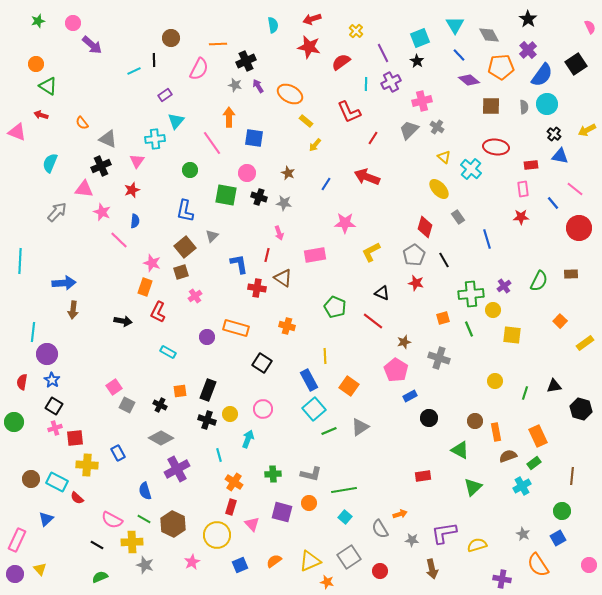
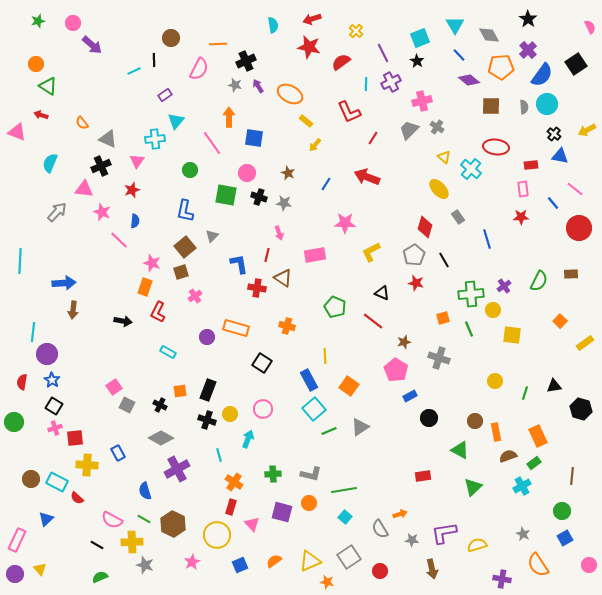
blue square at (558, 538): moved 7 px right
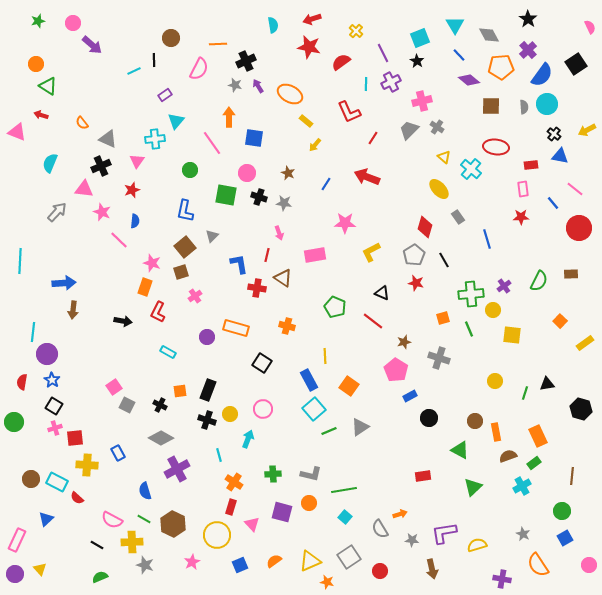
black triangle at (554, 386): moved 7 px left, 2 px up
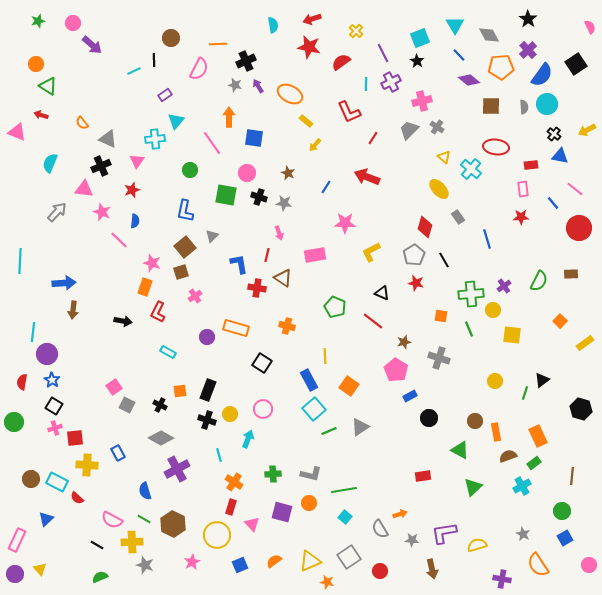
blue line at (326, 184): moved 3 px down
orange square at (443, 318): moved 2 px left, 2 px up; rotated 24 degrees clockwise
black triangle at (547, 384): moved 5 px left, 4 px up; rotated 28 degrees counterclockwise
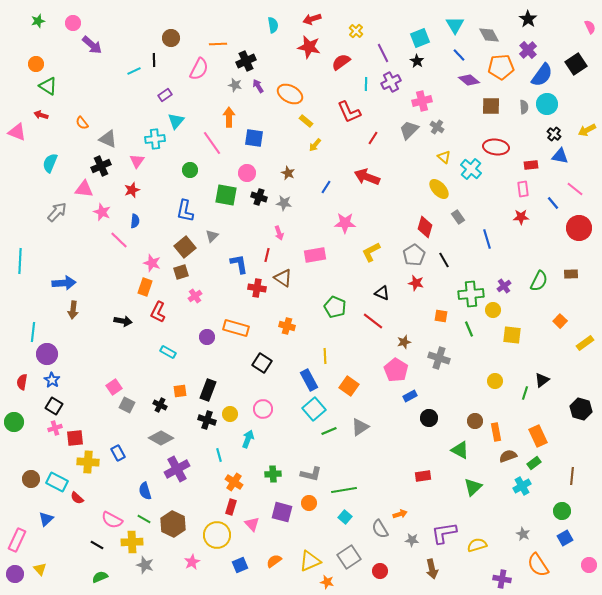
yellow cross at (87, 465): moved 1 px right, 3 px up
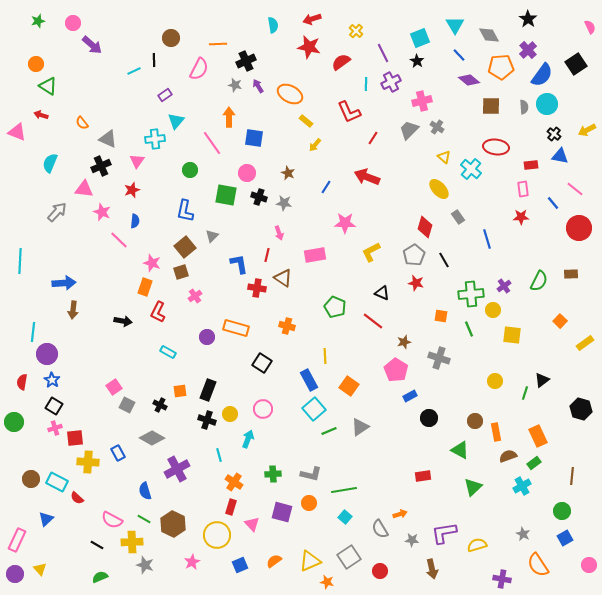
gray diamond at (161, 438): moved 9 px left
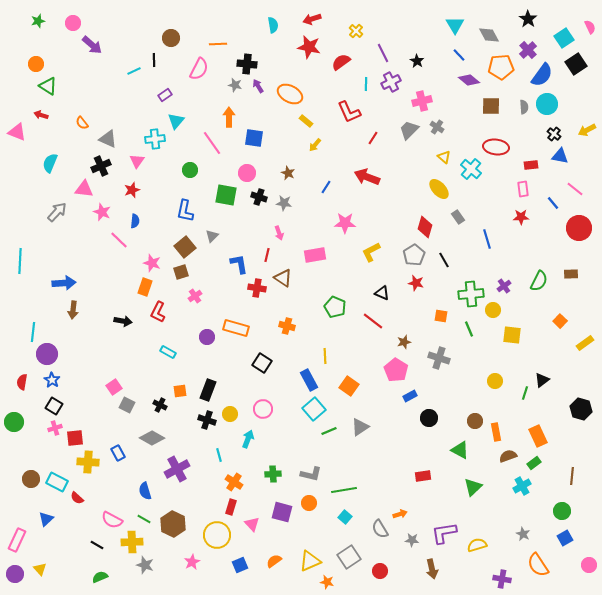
cyan square at (420, 38): moved 144 px right; rotated 12 degrees counterclockwise
black cross at (246, 61): moved 1 px right, 3 px down; rotated 30 degrees clockwise
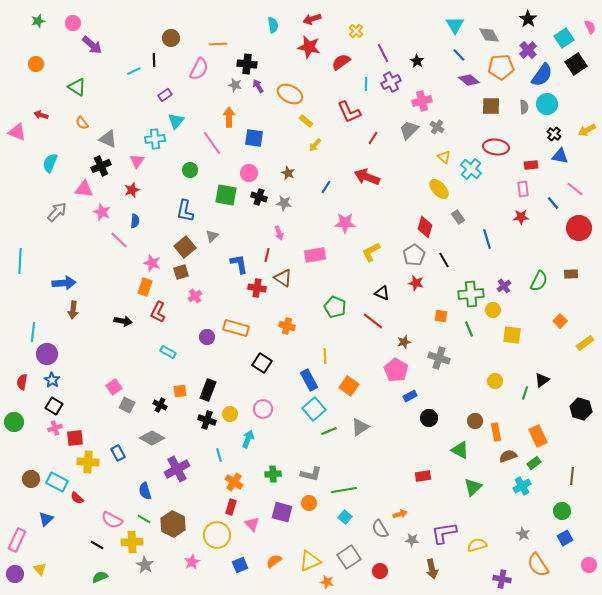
green triangle at (48, 86): moved 29 px right, 1 px down
pink circle at (247, 173): moved 2 px right
gray star at (145, 565): rotated 12 degrees clockwise
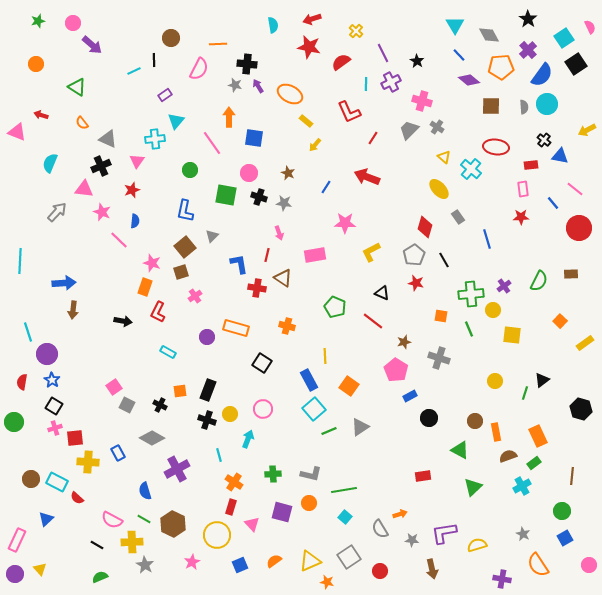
pink cross at (422, 101): rotated 30 degrees clockwise
black cross at (554, 134): moved 10 px left, 6 px down
cyan line at (33, 332): moved 5 px left; rotated 24 degrees counterclockwise
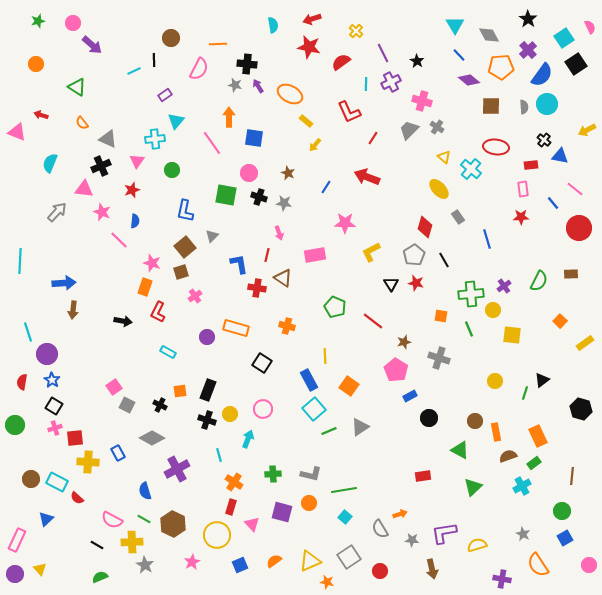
green circle at (190, 170): moved 18 px left
black triangle at (382, 293): moved 9 px right, 9 px up; rotated 35 degrees clockwise
green circle at (14, 422): moved 1 px right, 3 px down
